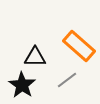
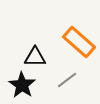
orange rectangle: moved 4 px up
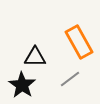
orange rectangle: rotated 20 degrees clockwise
gray line: moved 3 px right, 1 px up
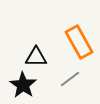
black triangle: moved 1 px right
black star: moved 1 px right
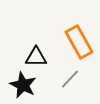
gray line: rotated 10 degrees counterclockwise
black star: rotated 8 degrees counterclockwise
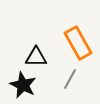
orange rectangle: moved 1 px left, 1 px down
gray line: rotated 15 degrees counterclockwise
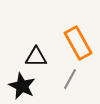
black star: moved 1 px left, 1 px down
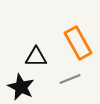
gray line: rotated 40 degrees clockwise
black star: moved 1 px left, 1 px down
